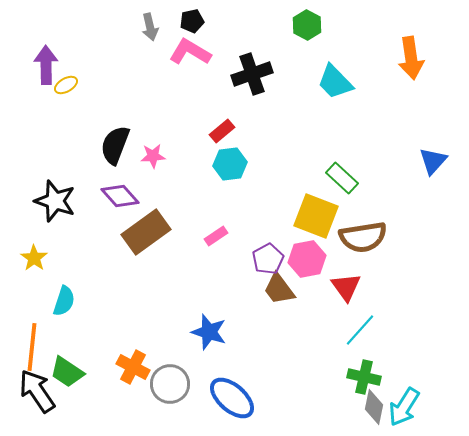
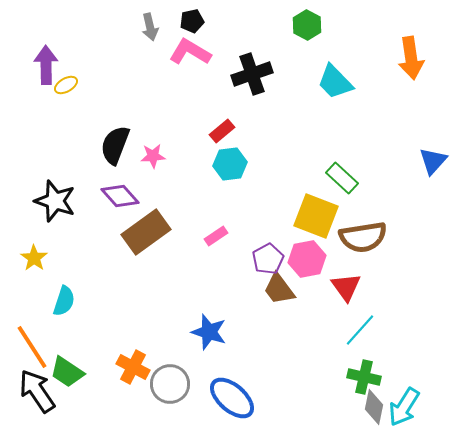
orange line: rotated 39 degrees counterclockwise
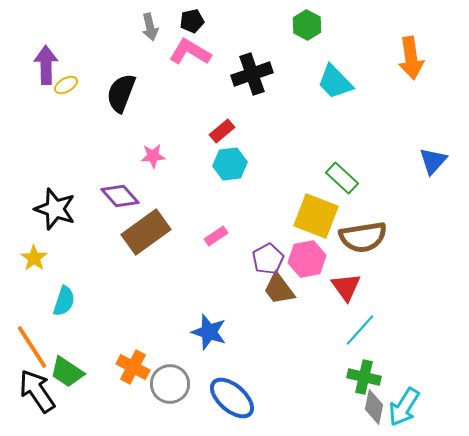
black semicircle: moved 6 px right, 52 px up
black star: moved 8 px down
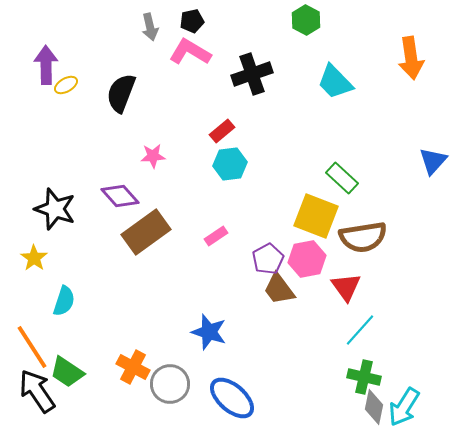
green hexagon: moved 1 px left, 5 px up
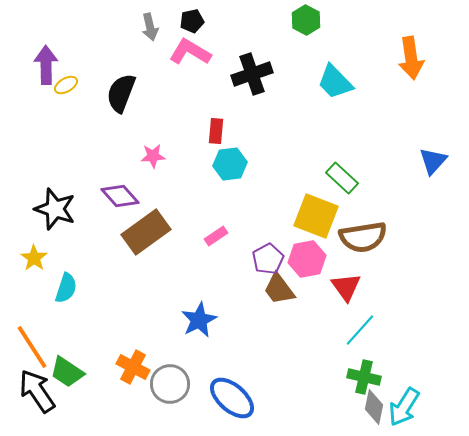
red rectangle: moved 6 px left; rotated 45 degrees counterclockwise
cyan semicircle: moved 2 px right, 13 px up
blue star: moved 10 px left, 12 px up; rotated 27 degrees clockwise
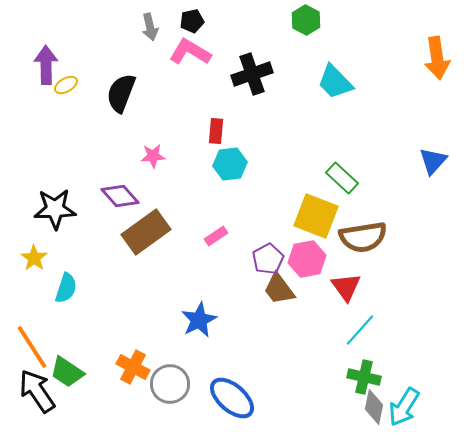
orange arrow: moved 26 px right
black star: rotated 21 degrees counterclockwise
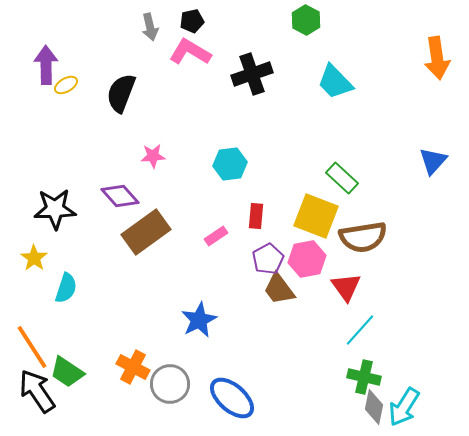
red rectangle: moved 40 px right, 85 px down
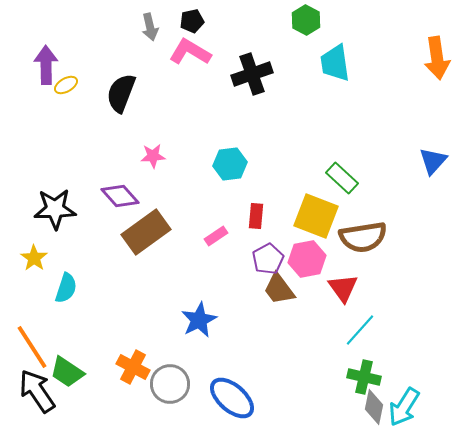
cyan trapezoid: moved 19 px up; rotated 36 degrees clockwise
red triangle: moved 3 px left, 1 px down
